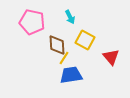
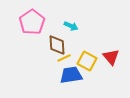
cyan arrow: moved 1 px right, 9 px down; rotated 40 degrees counterclockwise
pink pentagon: rotated 25 degrees clockwise
yellow square: moved 2 px right, 21 px down
yellow line: rotated 32 degrees clockwise
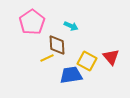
yellow line: moved 17 px left
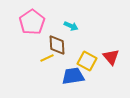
blue trapezoid: moved 2 px right, 1 px down
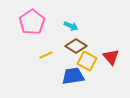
brown diamond: moved 19 px right, 1 px down; rotated 55 degrees counterclockwise
yellow line: moved 1 px left, 3 px up
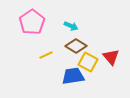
yellow square: moved 1 px right, 1 px down
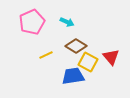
pink pentagon: rotated 10 degrees clockwise
cyan arrow: moved 4 px left, 4 px up
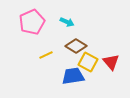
red triangle: moved 5 px down
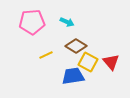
pink pentagon: rotated 20 degrees clockwise
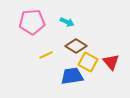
blue trapezoid: moved 1 px left
